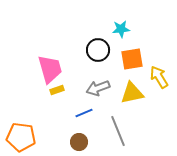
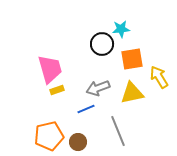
black circle: moved 4 px right, 6 px up
blue line: moved 2 px right, 4 px up
orange pentagon: moved 28 px right, 1 px up; rotated 20 degrees counterclockwise
brown circle: moved 1 px left
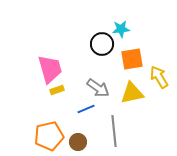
gray arrow: rotated 125 degrees counterclockwise
gray line: moved 4 px left; rotated 16 degrees clockwise
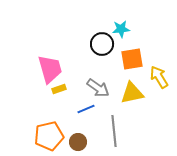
yellow rectangle: moved 2 px right, 1 px up
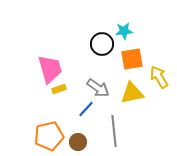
cyan star: moved 3 px right, 2 px down
blue line: rotated 24 degrees counterclockwise
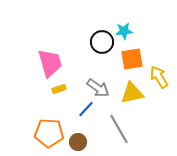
black circle: moved 2 px up
pink trapezoid: moved 6 px up
gray line: moved 5 px right, 2 px up; rotated 24 degrees counterclockwise
orange pentagon: moved 3 px up; rotated 16 degrees clockwise
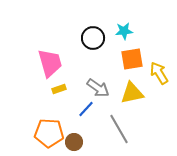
black circle: moved 9 px left, 4 px up
yellow arrow: moved 4 px up
brown circle: moved 4 px left
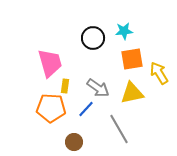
yellow rectangle: moved 6 px right, 3 px up; rotated 64 degrees counterclockwise
orange pentagon: moved 2 px right, 25 px up
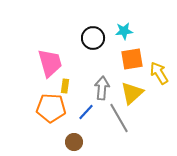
gray arrow: moved 4 px right; rotated 120 degrees counterclockwise
yellow triangle: rotated 30 degrees counterclockwise
blue line: moved 3 px down
gray line: moved 11 px up
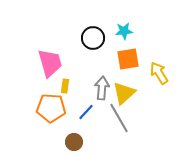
orange square: moved 4 px left
yellow triangle: moved 8 px left
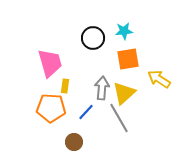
yellow arrow: moved 6 px down; rotated 25 degrees counterclockwise
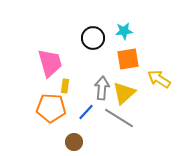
gray line: rotated 28 degrees counterclockwise
